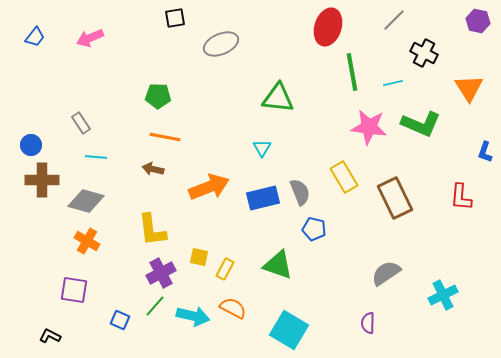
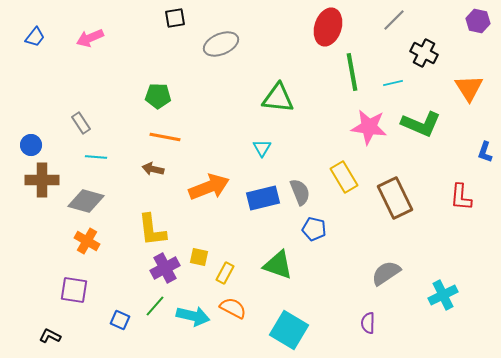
yellow rectangle at (225, 269): moved 4 px down
purple cross at (161, 273): moved 4 px right, 5 px up
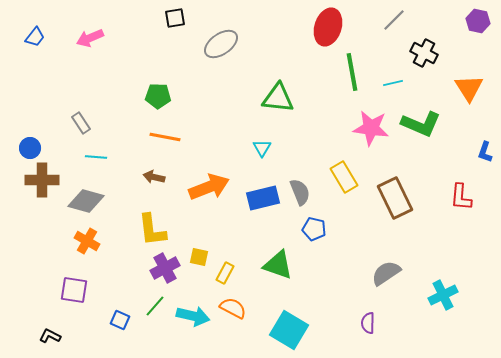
gray ellipse at (221, 44): rotated 12 degrees counterclockwise
pink star at (369, 127): moved 2 px right, 1 px down
blue circle at (31, 145): moved 1 px left, 3 px down
brown arrow at (153, 169): moved 1 px right, 8 px down
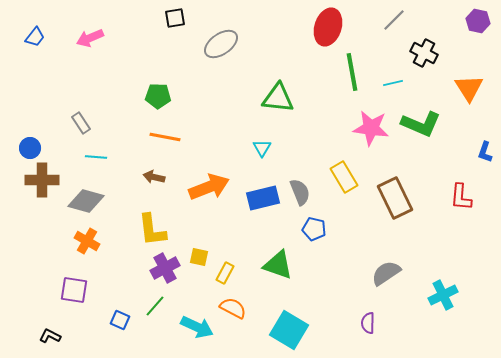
cyan arrow at (193, 316): moved 4 px right, 11 px down; rotated 12 degrees clockwise
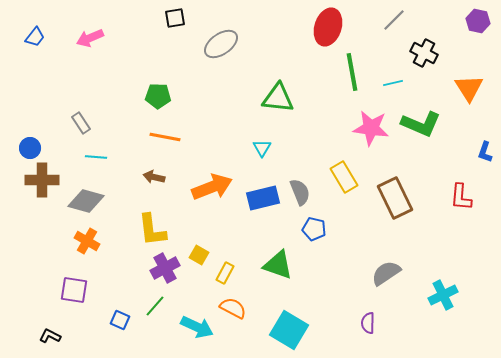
orange arrow at (209, 187): moved 3 px right
yellow square at (199, 257): moved 2 px up; rotated 18 degrees clockwise
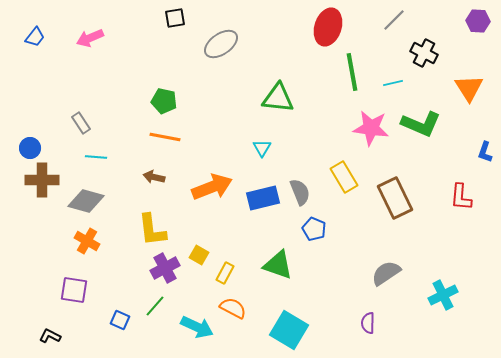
purple hexagon at (478, 21): rotated 10 degrees counterclockwise
green pentagon at (158, 96): moved 6 px right, 5 px down; rotated 10 degrees clockwise
blue pentagon at (314, 229): rotated 10 degrees clockwise
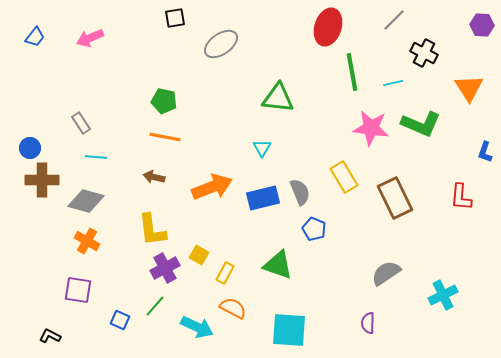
purple hexagon at (478, 21): moved 4 px right, 4 px down
purple square at (74, 290): moved 4 px right
cyan square at (289, 330): rotated 27 degrees counterclockwise
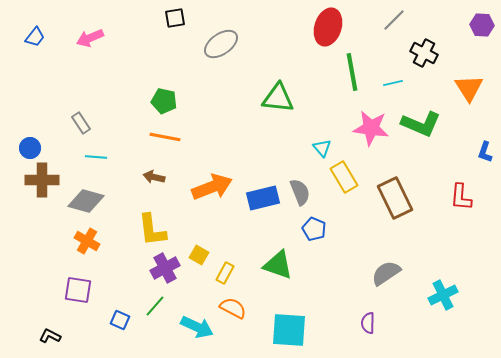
cyan triangle at (262, 148): moved 60 px right; rotated 12 degrees counterclockwise
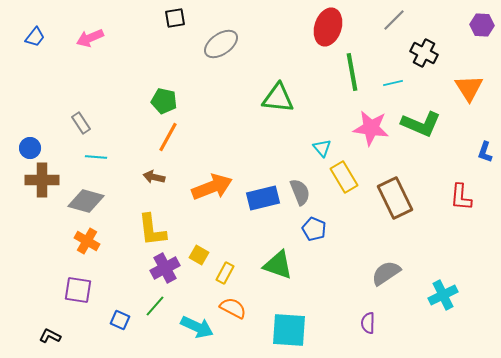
orange line at (165, 137): moved 3 px right; rotated 72 degrees counterclockwise
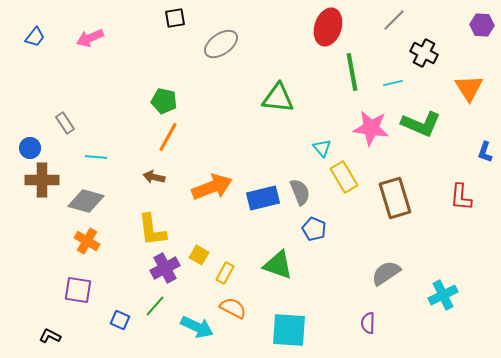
gray rectangle at (81, 123): moved 16 px left
brown rectangle at (395, 198): rotated 9 degrees clockwise
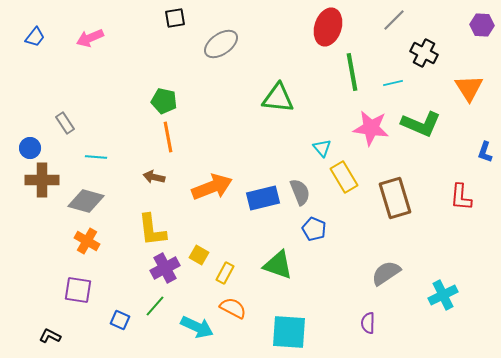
orange line at (168, 137): rotated 40 degrees counterclockwise
cyan square at (289, 330): moved 2 px down
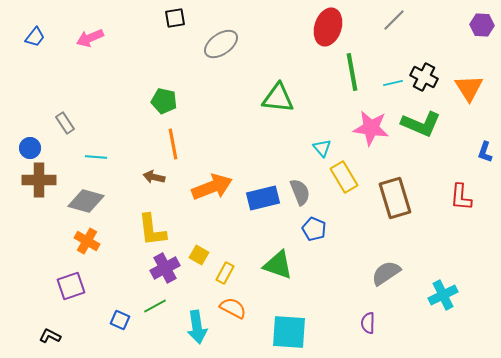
black cross at (424, 53): moved 24 px down
orange line at (168, 137): moved 5 px right, 7 px down
brown cross at (42, 180): moved 3 px left
purple square at (78, 290): moved 7 px left, 4 px up; rotated 28 degrees counterclockwise
green line at (155, 306): rotated 20 degrees clockwise
cyan arrow at (197, 327): rotated 56 degrees clockwise
